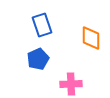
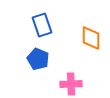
blue pentagon: rotated 25 degrees counterclockwise
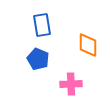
blue rectangle: rotated 10 degrees clockwise
orange diamond: moved 3 px left, 7 px down
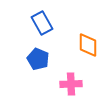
blue rectangle: moved 2 px up; rotated 20 degrees counterclockwise
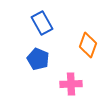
orange diamond: rotated 20 degrees clockwise
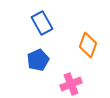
blue pentagon: moved 1 px down; rotated 25 degrees clockwise
pink cross: rotated 20 degrees counterclockwise
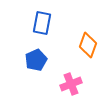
blue rectangle: rotated 40 degrees clockwise
blue pentagon: moved 2 px left
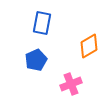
orange diamond: moved 1 px right, 1 px down; rotated 40 degrees clockwise
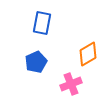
orange diamond: moved 1 px left, 8 px down
blue pentagon: moved 2 px down
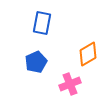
pink cross: moved 1 px left
